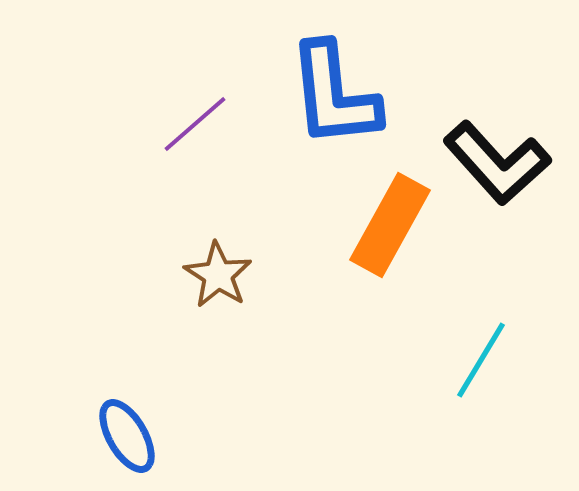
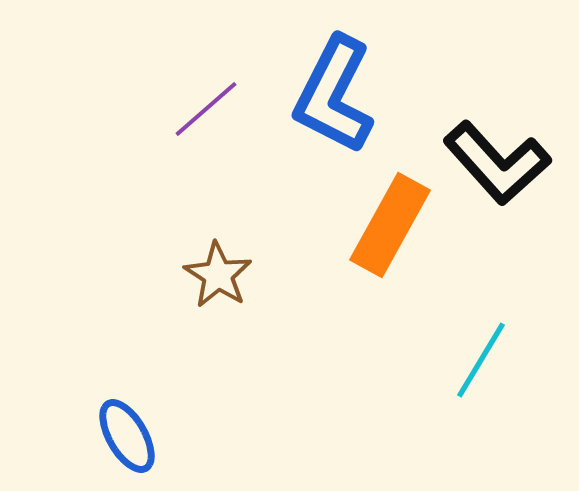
blue L-shape: rotated 33 degrees clockwise
purple line: moved 11 px right, 15 px up
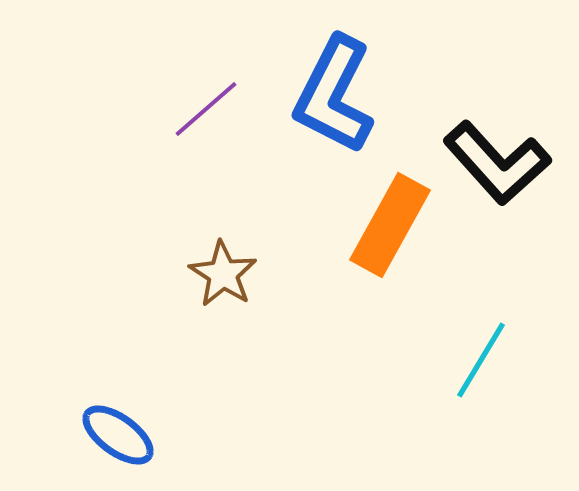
brown star: moved 5 px right, 1 px up
blue ellipse: moved 9 px left, 1 px up; rotated 24 degrees counterclockwise
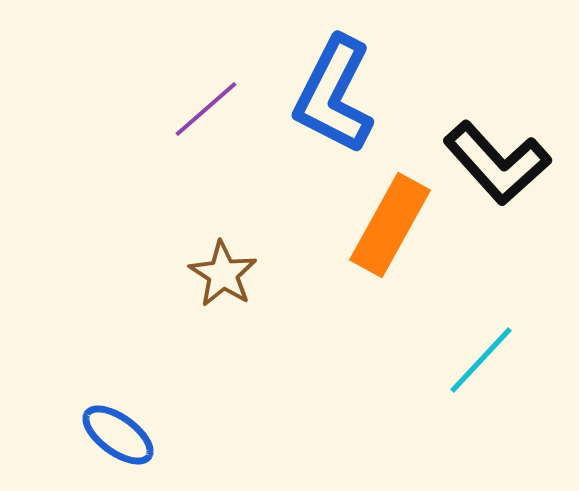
cyan line: rotated 12 degrees clockwise
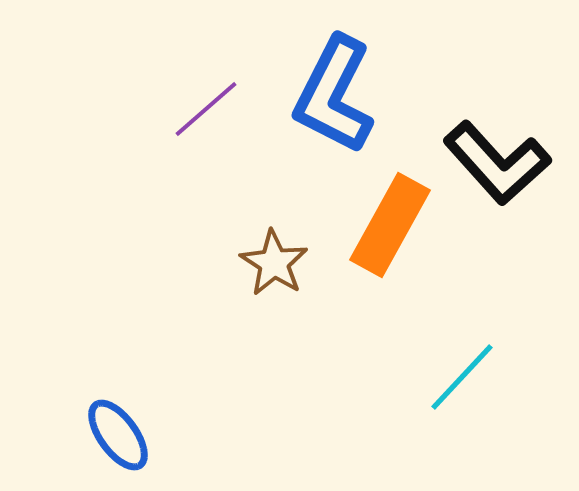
brown star: moved 51 px right, 11 px up
cyan line: moved 19 px left, 17 px down
blue ellipse: rotated 18 degrees clockwise
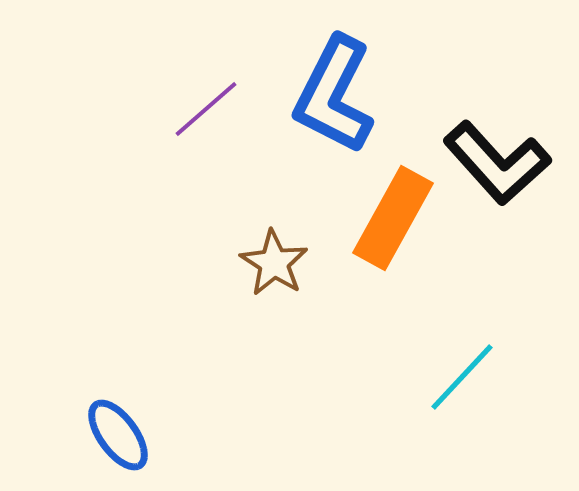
orange rectangle: moved 3 px right, 7 px up
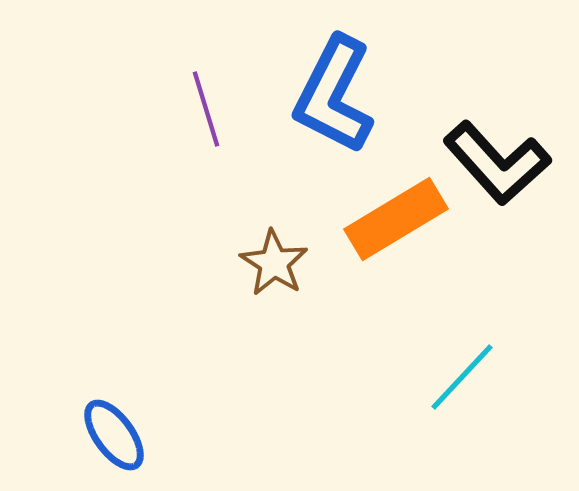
purple line: rotated 66 degrees counterclockwise
orange rectangle: moved 3 px right, 1 px down; rotated 30 degrees clockwise
blue ellipse: moved 4 px left
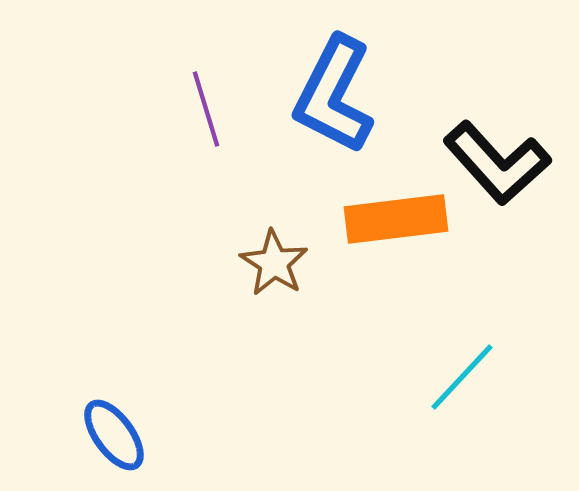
orange rectangle: rotated 24 degrees clockwise
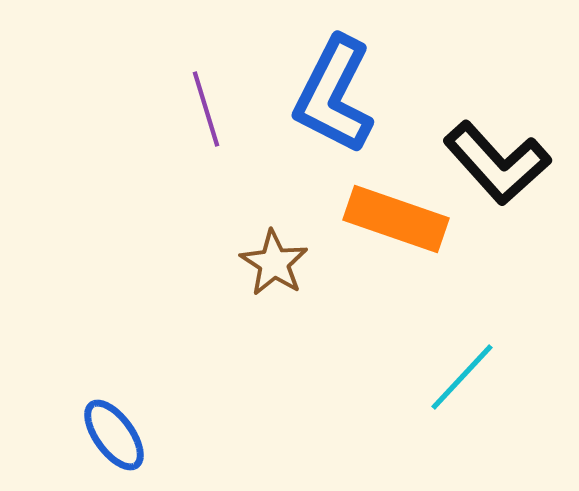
orange rectangle: rotated 26 degrees clockwise
